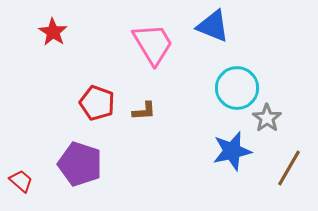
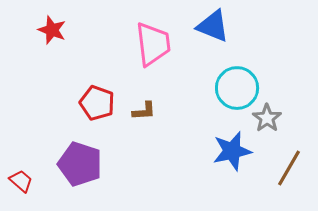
red star: moved 1 px left, 2 px up; rotated 12 degrees counterclockwise
pink trapezoid: rotated 24 degrees clockwise
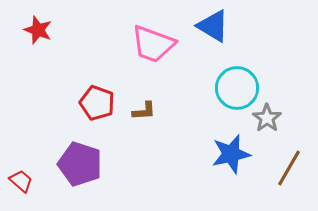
blue triangle: rotated 9 degrees clockwise
red star: moved 14 px left
pink trapezoid: rotated 117 degrees clockwise
blue star: moved 1 px left, 3 px down
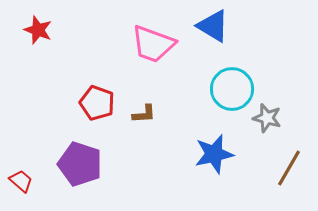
cyan circle: moved 5 px left, 1 px down
brown L-shape: moved 3 px down
gray star: rotated 20 degrees counterclockwise
blue star: moved 17 px left
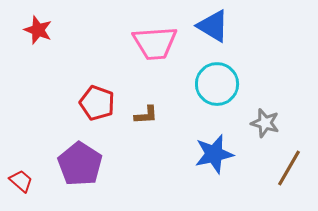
pink trapezoid: moved 2 px right, 1 px up; rotated 24 degrees counterclockwise
cyan circle: moved 15 px left, 5 px up
brown L-shape: moved 2 px right, 1 px down
gray star: moved 2 px left, 5 px down
purple pentagon: rotated 15 degrees clockwise
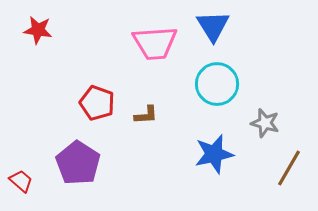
blue triangle: rotated 27 degrees clockwise
red star: rotated 12 degrees counterclockwise
purple pentagon: moved 2 px left, 1 px up
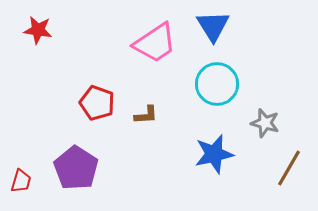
pink trapezoid: rotated 30 degrees counterclockwise
purple pentagon: moved 2 px left, 5 px down
red trapezoid: rotated 65 degrees clockwise
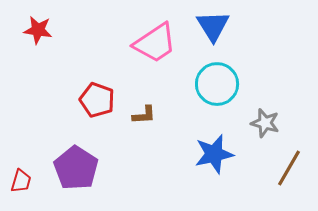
red pentagon: moved 3 px up
brown L-shape: moved 2 px left
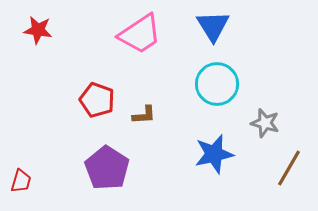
pink trapezoid: moved 15 px left, 9 px up
purple pentagon: moved 31 px right
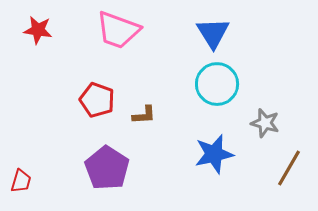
blue triangle: moved 7 px down
pink trapezoid: moved 22 px left, 4 px up; rotated 54 degrees clockwise
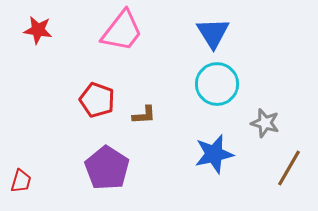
pink trapezoid: moved 4 px right, 1 px down; rotated 72 degrees counterclockwise
